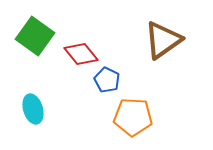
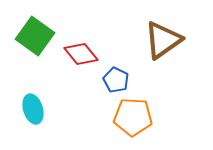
blue pentagon: moved 9 px right
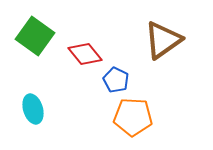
red diamond: moved 4 px right
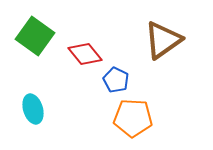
orange pentagon: moved 1 px down
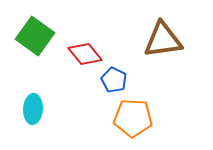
brown triangle: rotated 27 degrees clockwise
blue pentagon: moved 2 px left
cyan ellipse: rotated 20 degrees clockwise
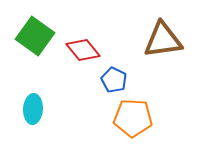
red diamond: moved 2 px left, 4 px up
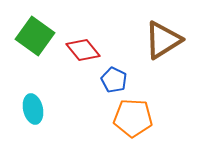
brown triangle: rotated 24 degrees counterclockwise
cyan ellipse: rotated 16 degrees counterclockwise
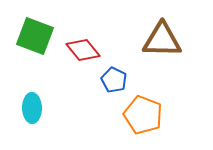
green square: rotated 15 degrees counterclockwise
brown triangle: moved 1 px left; rotated 33 degrees clockwise
cyan ellipse: moved 1 px left, 1 px up; rotated 12 degrees clockwise
orange pentagon: moved 10 px right, 3 px up; rotated 18 degrees clockwise
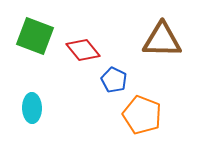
orange pentagon: moved 1 px left
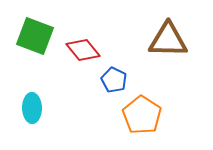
brown triangle: moved 6 px right
orange pentagon: rotated 12 degrees clockwise
